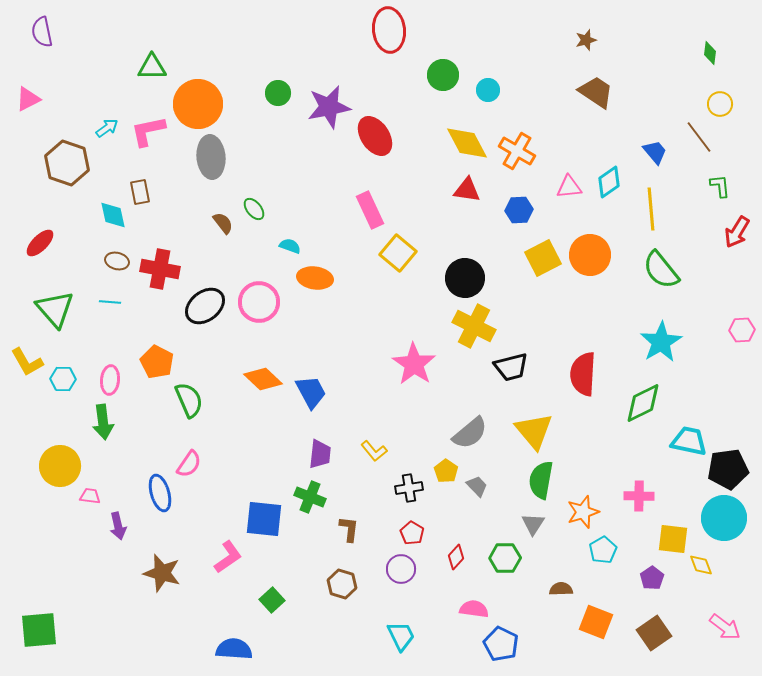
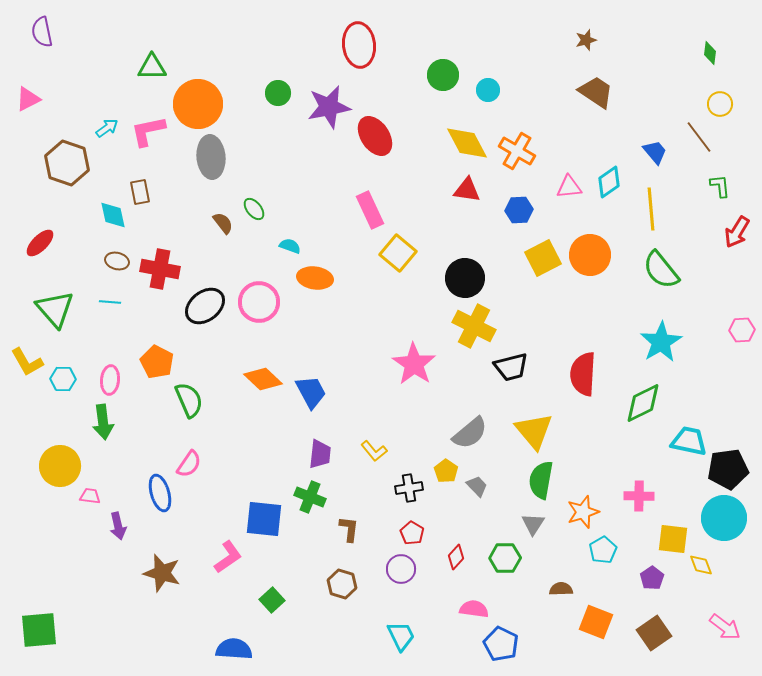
red ellipse at (389, 30): moved 30 px left, 15 px down
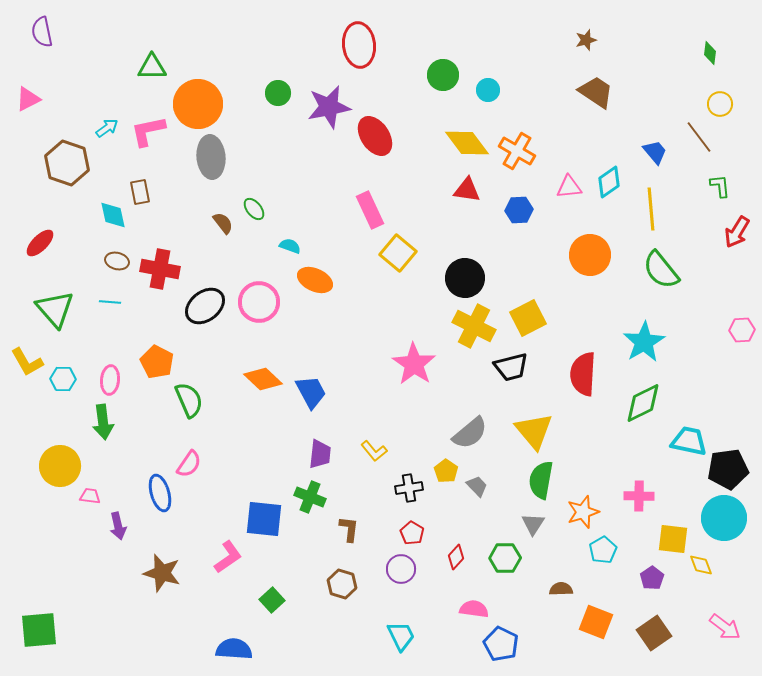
yellow diamond at (467, 143): rotated 9 degrees counterclockwise
yellow square at (543, 258): moved 15 px left, 60 px down
orange ellipse at (315, 278): moved 2 px down; rotated 16 degrees clockwise
cyan star at (661, 342): moved 17 px left
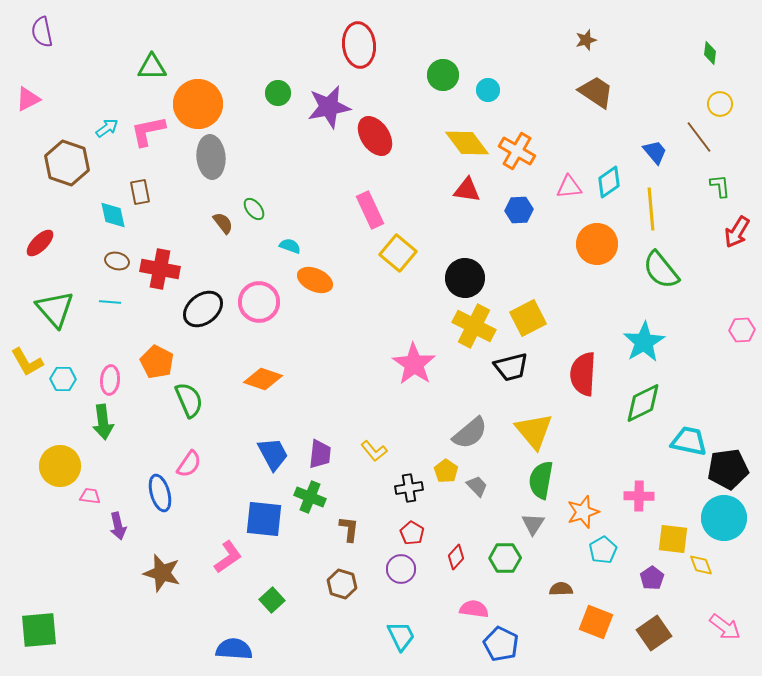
orange circle at (590, 255): moved 7 px right, 11 px up
black ellipse at (205, 306): moved 2 px left, 3 px down
orange diamond at (263, 379): rotated 24 degrees counterclockwise
blue trapezoid at (311, 392): moved 38 px left, 62 px down
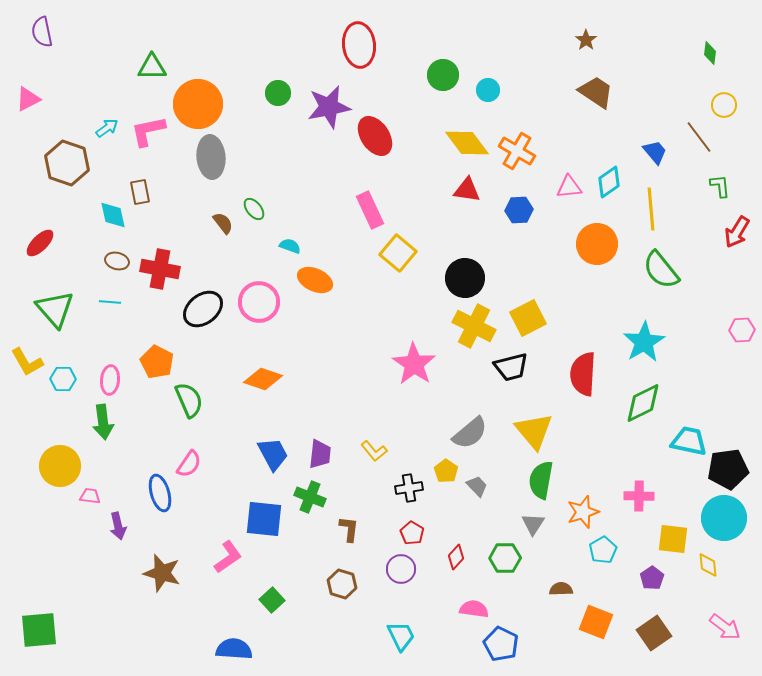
brown star at (586, 40): rotated 20 degrees counterclockwise
yellow circle at (720, 104): moved 4 px right, 1 px down
yellow diamond at (701, 565): moved 7 px right; rotated 15 degrees clockwise
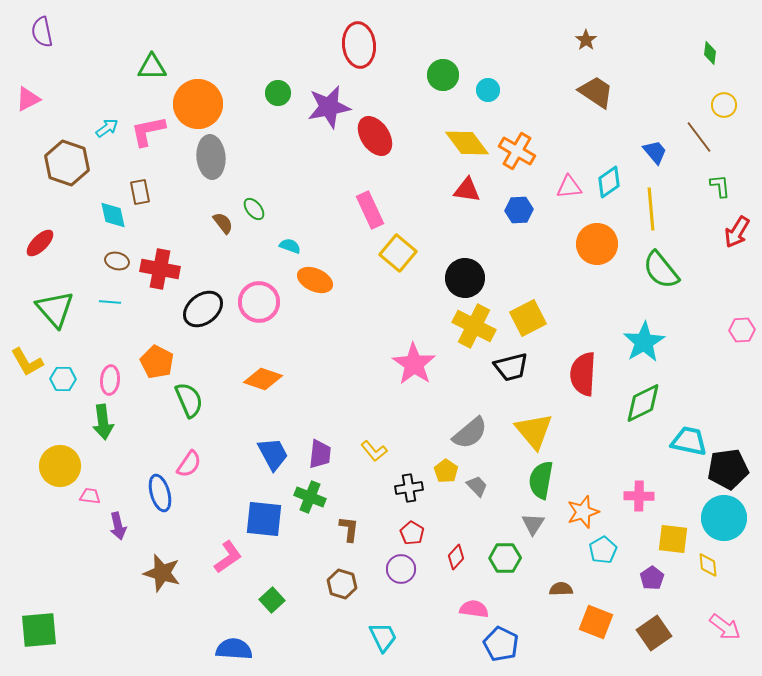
cyan trapezoid at (401, 636): moved 18 px left, 1 px down
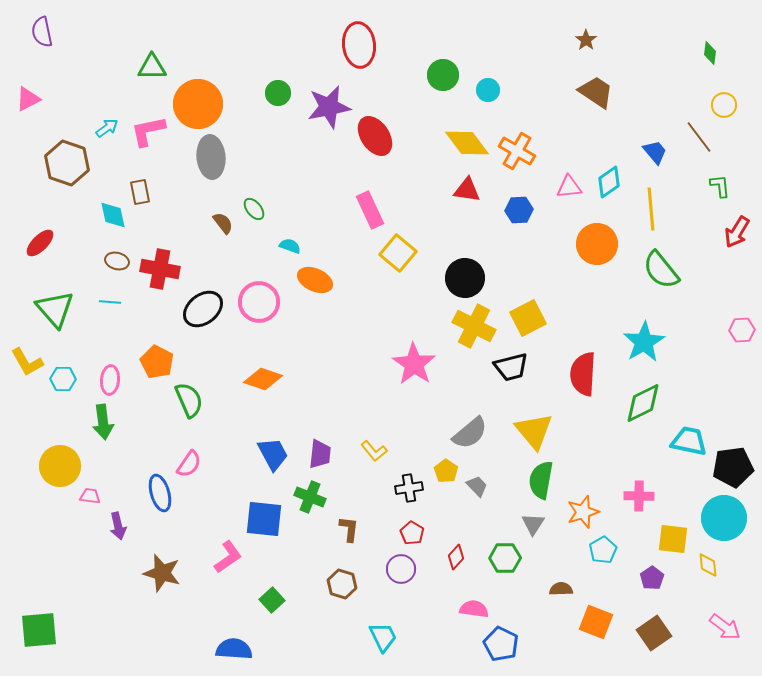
black pentagon at (728, 469): moved 5 px right, 2 px up
